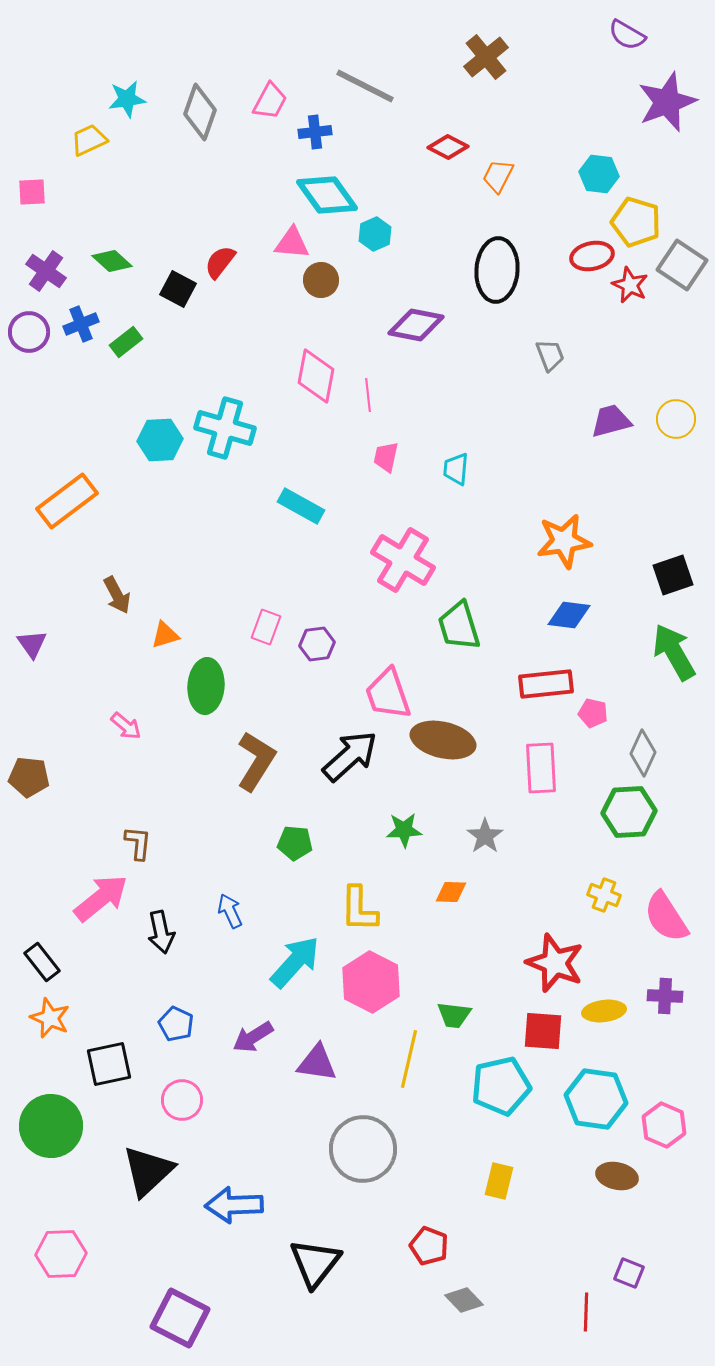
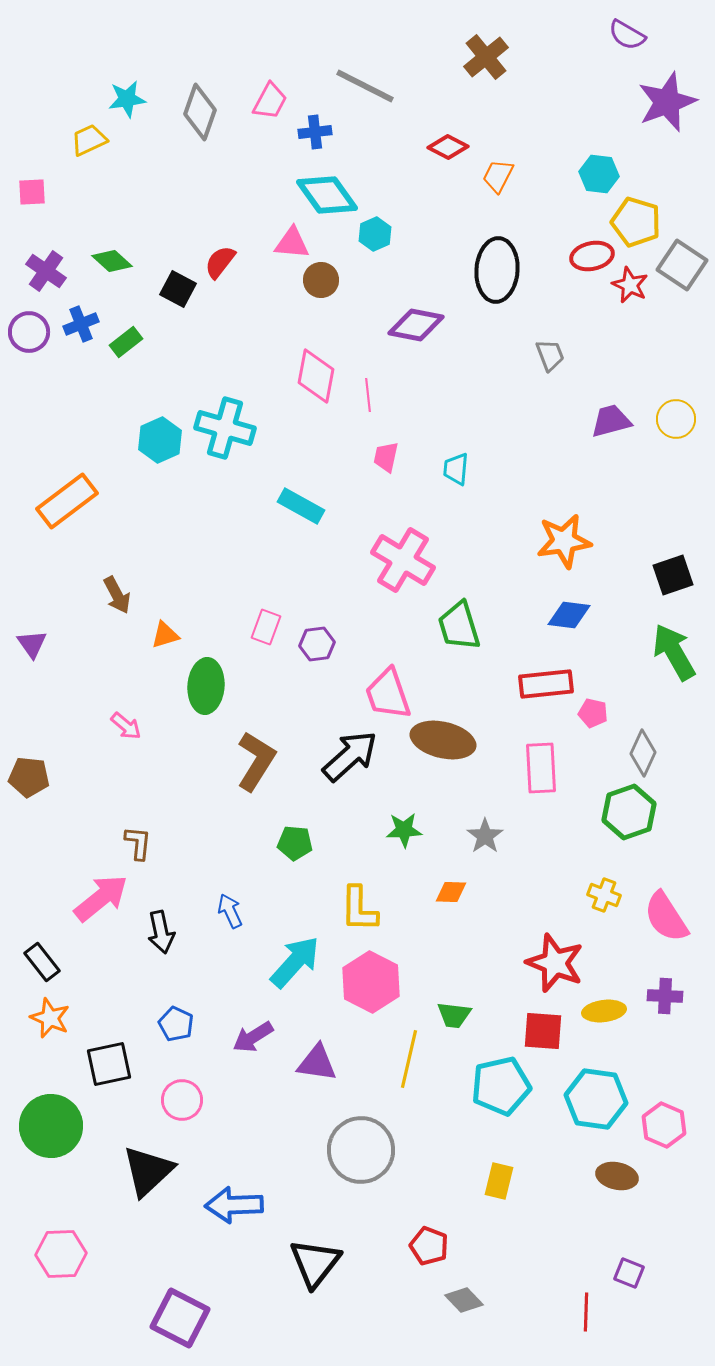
cyan hexagon at (160, 440): rotated 21 degrees counterclockwise
green hexagon at (629, 812): rotated 16 degrees counterclockwise
gray circle at (363, 1149): moved 2 px left, 1 px down
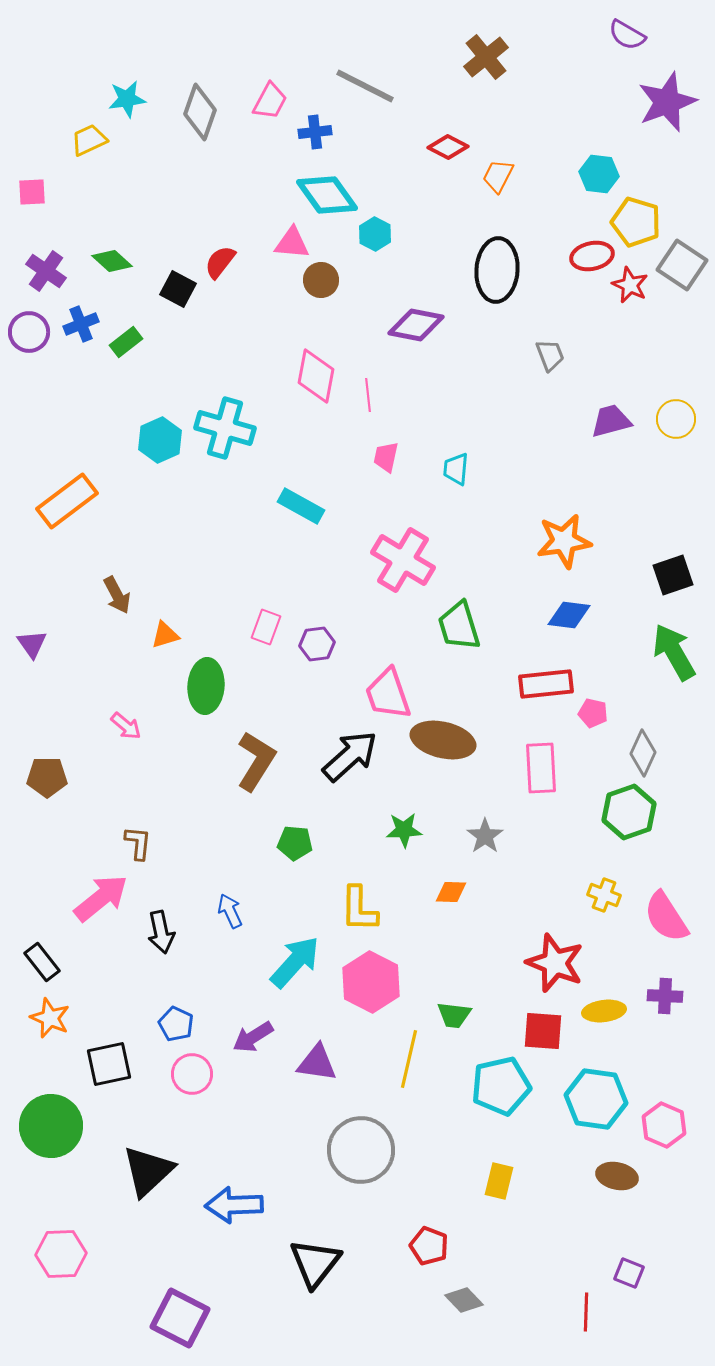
cyan hexagon at (375, 234): rotated 8 degrees counterclockwise
brown pentagon at (29, 777): moved 18 px right; rotated 6 degrees counterclockwise
pink circle at (182, 1100): moved 10 px right, 26 px up
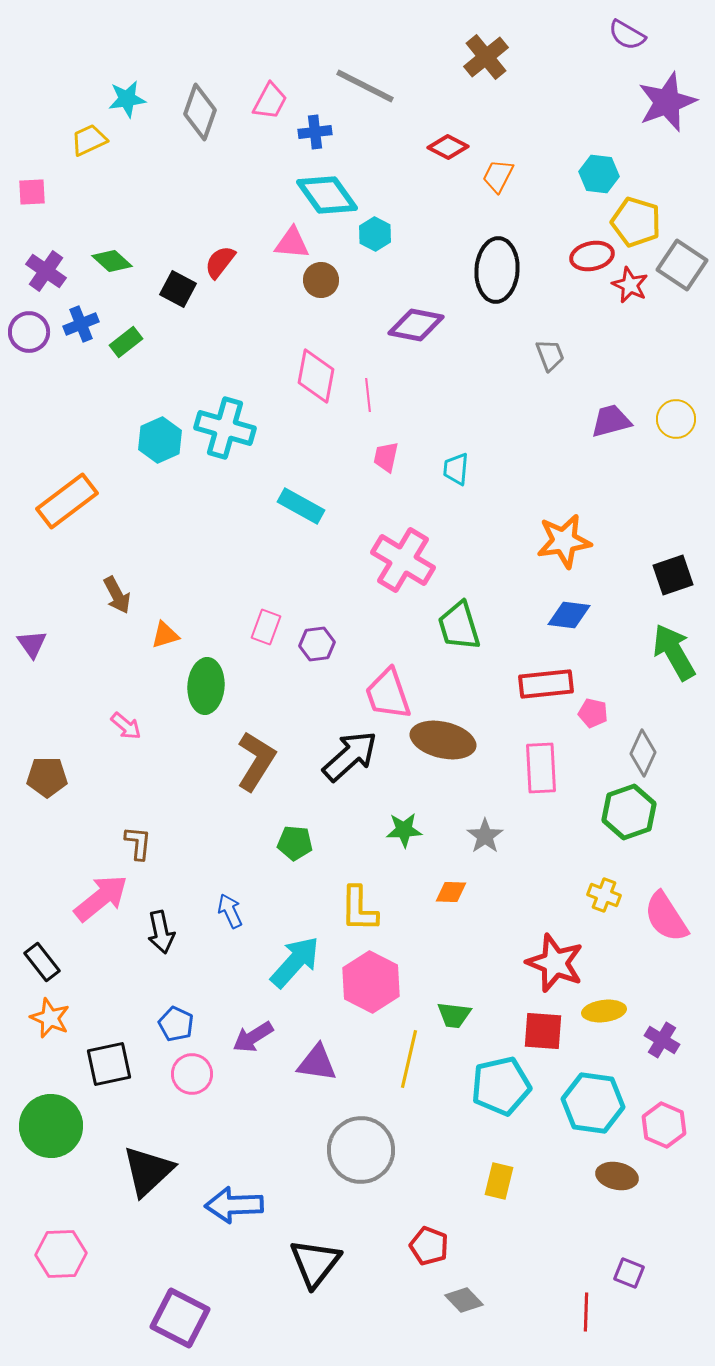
purple cross at (665, 996): moved 3 px left, 44 px down; rotated 28 degrees clockwise
cyan hexagon at (596, 1099): moved 3 px left, 4 px down
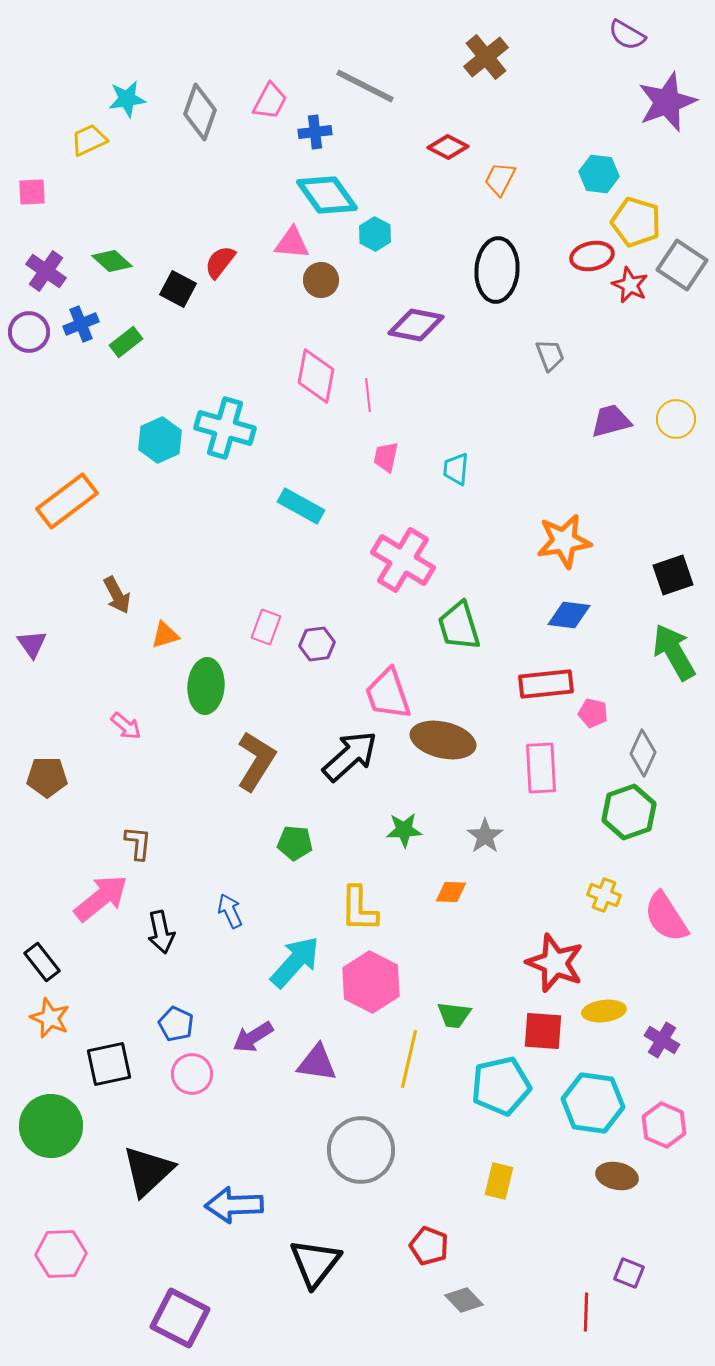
orange trapezoid at (498, 176): moved 2 px right, 3 px down
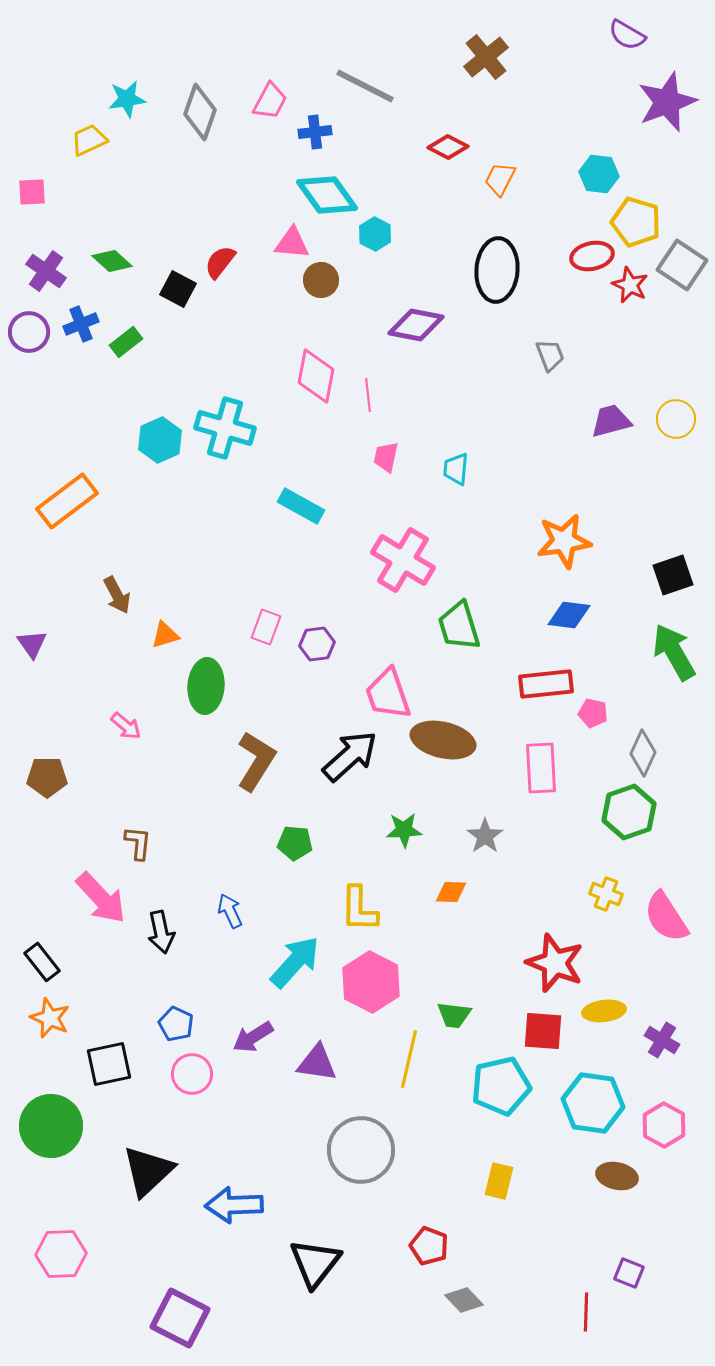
yellow cross at (604, 895): moved 2 px right, 1 px up
pink arrow at (101, 898): rotated 86 degrees clockwise
pink hexagon at (664, 1125): rotated 6 degrees clockwise
